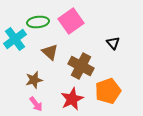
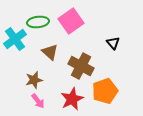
orange pentagon: moved 3 px left
pink arrow: moved 2 px right, 3 px up
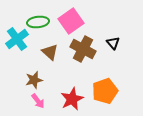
cyan cross: moved 2 px right
brown cross: moved 2 px right, 17 px up
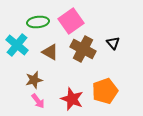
cyan cross: moved 6 px down; rotated 15 degrees counterclockwise
brown triangle: rotated 12 degrees counterclockwise
red star: rotated 25 degrees counterclockwise
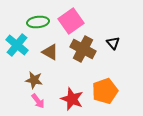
brown star: rotated 24 degrees clockwise
